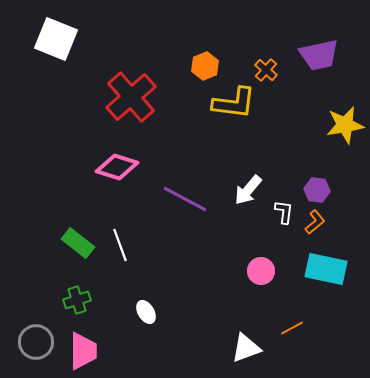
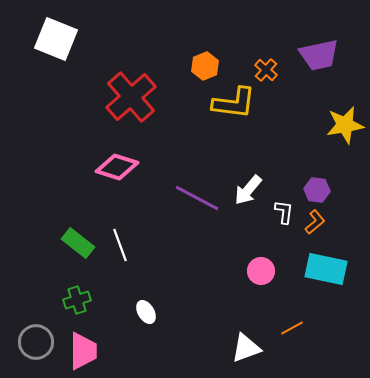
purple line: moved 12 px right, 1 px up
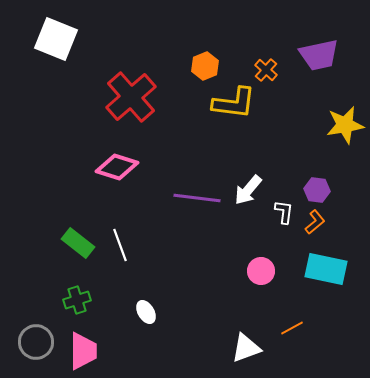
purple line: rotated 21 degrees counterclockwise
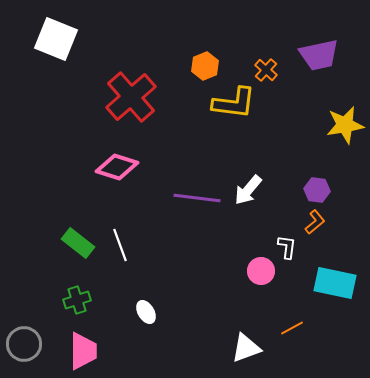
white L-shape: moved 3 px right, 35 px down
cyan rectangle: moved 9 px right, 14 px down
gray circle: moved 12 px left, 2 px down
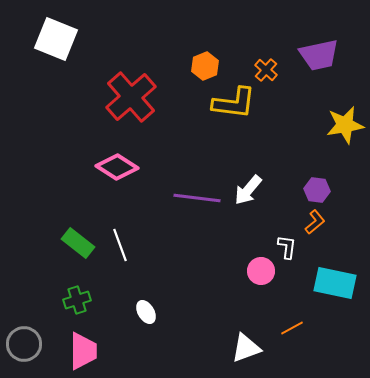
pink diamond: rotated 15 degrees clockwise
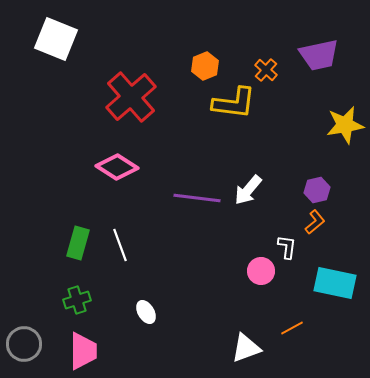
purple hexagon: rotated 20 degrees counterclockwise
green rectangle: rotated 68 degrees clockwise
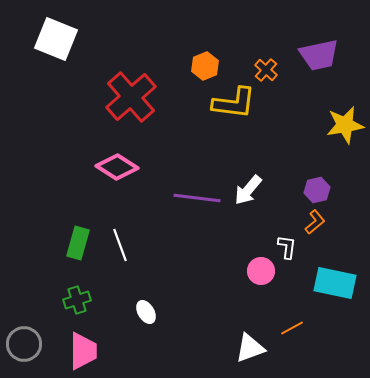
white triangle: moved 4 px right
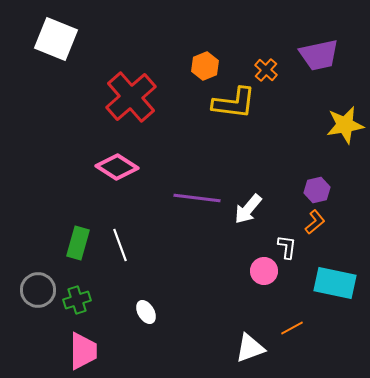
white arrow: moved 19 px down
pink circle: moved 3 px right
gray circle: moved 14 px right, 54 px up
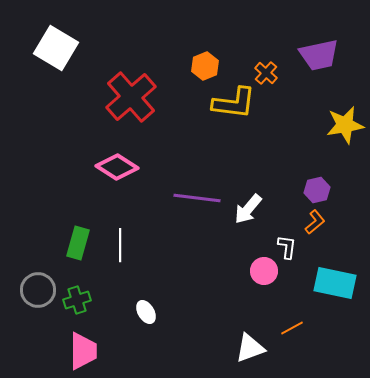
white square: moved 9 px down; rotated 9 degrees clockwise
orange cross: moved 3 px down
white line: rotated 20 degrees clockwise
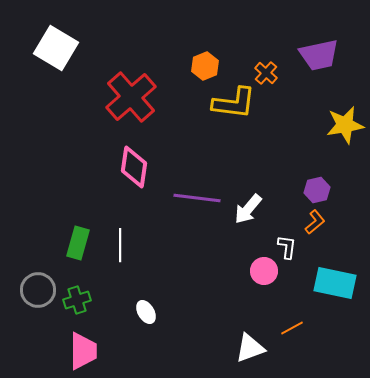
pink diamond: moved 17 px right; rotated 66 degrees clockwise
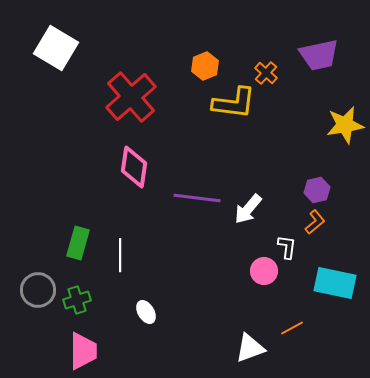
white line: moved 10 px down
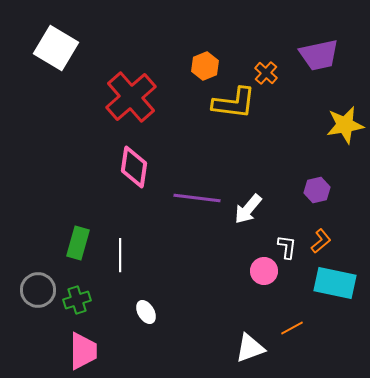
orange L-shape: moved 6 px right, 19 px down
